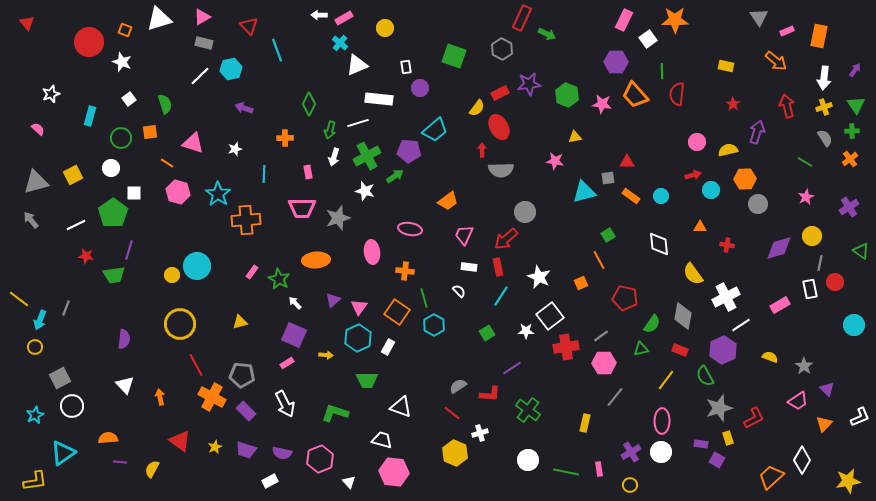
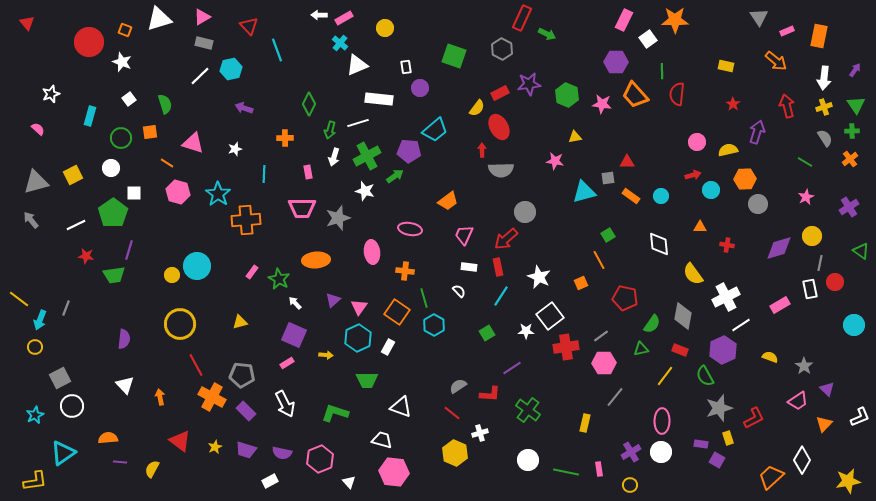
yellow line at (666, 380): moved 1 px left, 4 px up
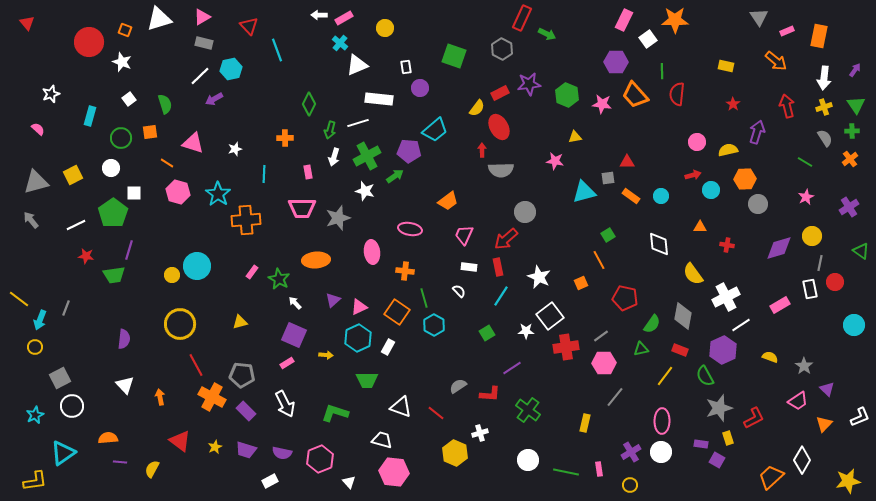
purple arrow at (244, 108): moved 30 px left, 9 px up; rotated 48 degrees counterclockwise
pink triangle at (359, 307): rotated 30 degrees clockwise
red line at (452, 413): moved 16 px left
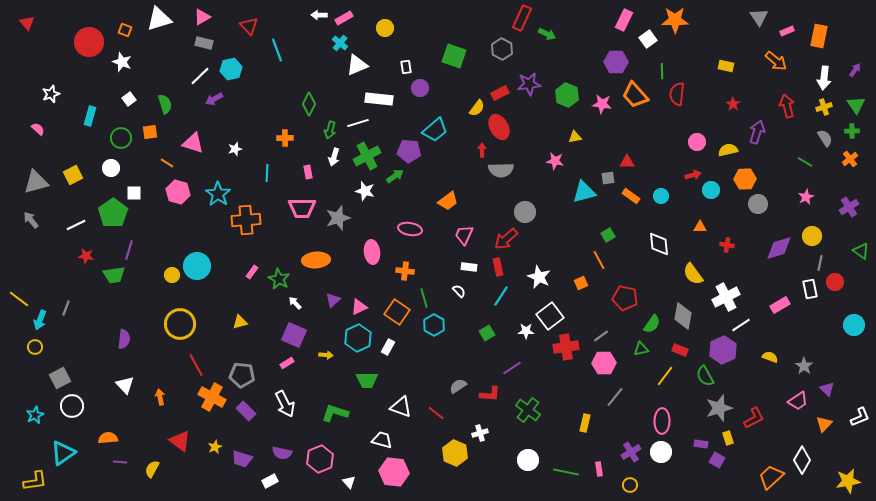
cyan line at (264, 174): moved 3 px right, 1 px up
purple trapezoid at (246, 450): moved 4 px left, 9 px down
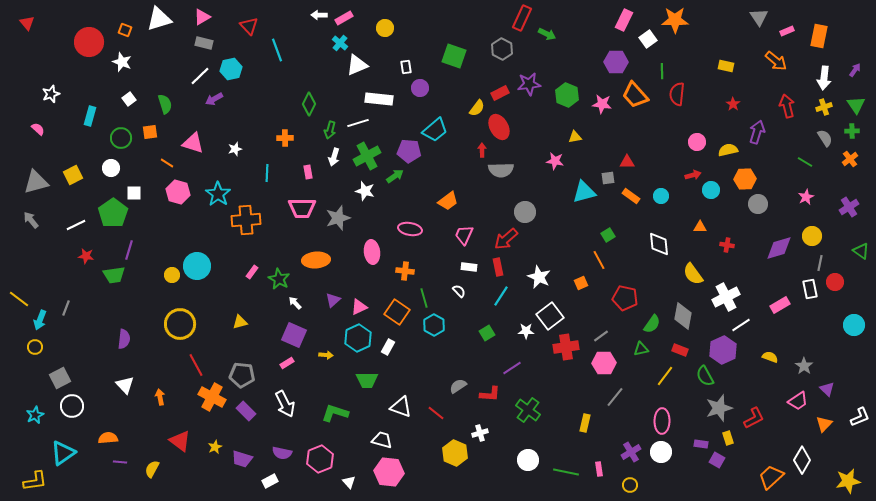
pink hexagon at (394, 472): moved 5 px left
